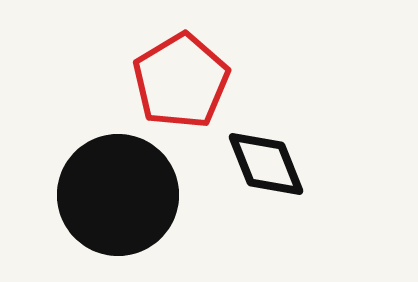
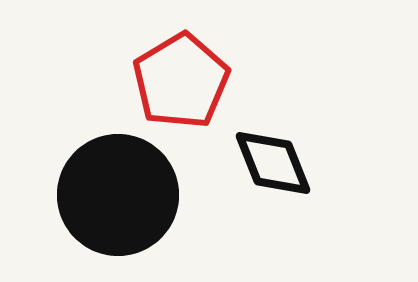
black diamond: moved 7 px right, 1 px up
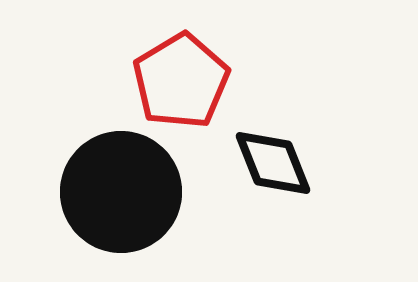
black circle: moved 3 px right, 3 px up
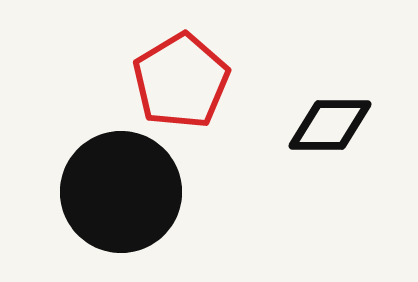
black diamond: moved 57 px right, 38 px up; rotated 68 degrees counterclockwise
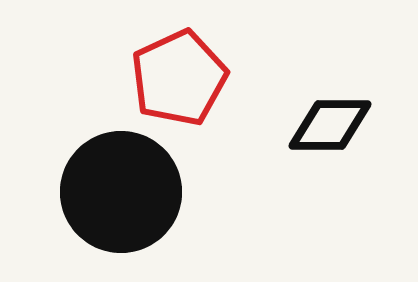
red pentagon: moved 2 px left, 3 px up; rotated 6 degrees clockwise
